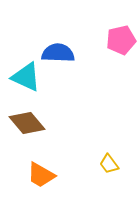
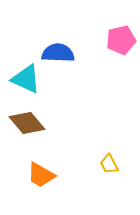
cyan triangle: moved 2 px down
yellow trapezoid: rotated 10 degrees clockwise
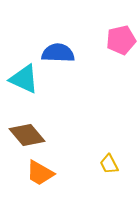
cyan triangle: moved 2 px left
brown diamond: moved 12 px down
orange trapezoid: moved 1 px left, 2 px up
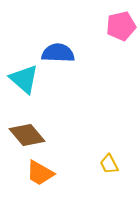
pink pentagon: moved 14 px up
cyan triangle: rotated 16 degrees clockwise
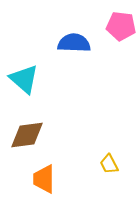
pink pentagon: rotated 20 degrees clockwise
blue semicircle: moved 16 px right, 10 px up
brown diamond: rotated 57 degrees counterclockwise
orange trapezoid: moved 4 px right, 6 px down; rotated 60 degrees clockwise
